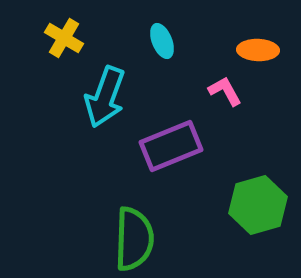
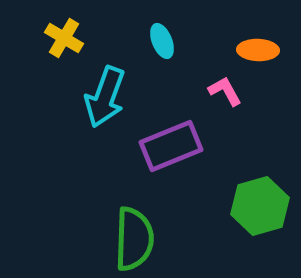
green hexagon: moved 2 px right, 1 px down
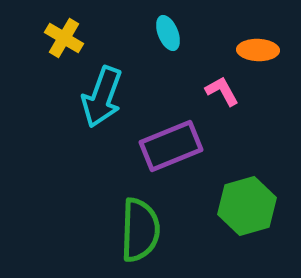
cyan ellipse: moved 6 px right, 8 px up
pink L-shape: moved 3 px left
cyan arrow: moved 3 px left
green hexagon: moved 13 px left
green semicircle: moved 6 px right, 9 px up
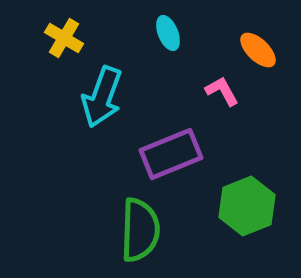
orange ellipse: rotated 42 degrees clockwise
purple rectangle: moved 8 px down
green hexagon: rotated 6 degrees counterclockwise
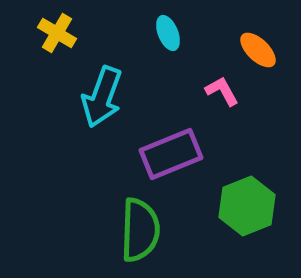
yellow cross: moved 7 px left, 5 px up
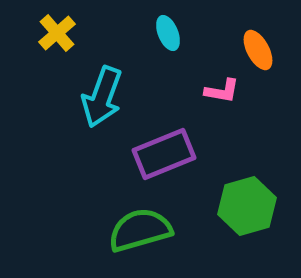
yellow cross: rotated 18 degrees clockwise
orange ellipse: rotated 18 degrees clockwise
pink L-shape: rotated 129 degrees clockwise
purple rectangle: moved 7 px left
green hexagon: rotated 6 degrees clockwise
green semicircle: rotated 108 degrees counterclockwise
